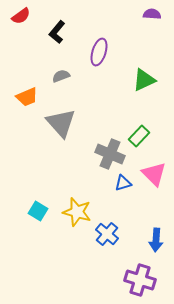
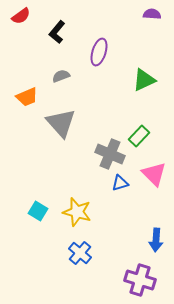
blue triangle: moved 3 px left
blue cross: moved 27 px left, 19 px down
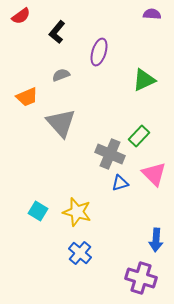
gray semicircle: moved 1 px up
purple cross: moved 1 px right, 2 px up
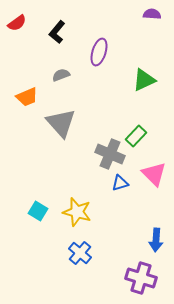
red semicircle: moved 4 px left, 7 px down
green rectangle: moved 3 px left
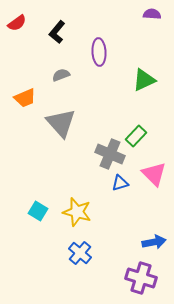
purple ellipse: rotated 20 degrees counterclockwise
orange trapezoid: moved 2 px left, 1 px down
blue arrow: moved 2 px left, 2 px down; rotated 105 degrees counterclockwise
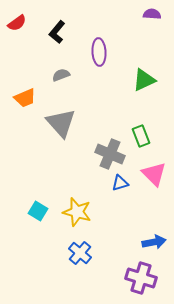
green rectangle: moved 5 px right; rotated 65 degrees counterclockwise
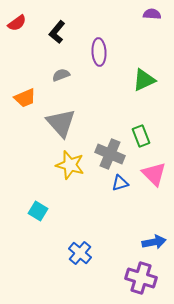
yellow star: moved 7 px left, 47 px up
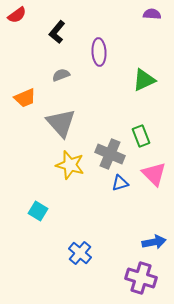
red semicircle: moved 8 px up
